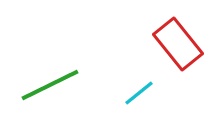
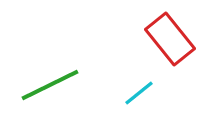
red rectangle: moved 8 px left, 5 px up
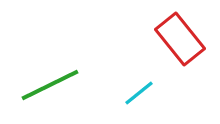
red rectangle: moved 10 px right
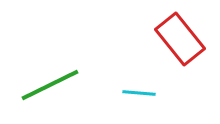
cyan line: rotated 44 degrees clockwise
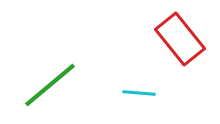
green line: rotated 14 degrees counterclockwise
